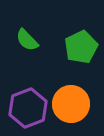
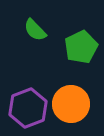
green semicircle: moved 8 px right, 10 px up
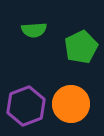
green semicircle: moved 1 px left; rotated 50 degrees counterclockwise
purple hexagon: moved 2 px left, 2 px up
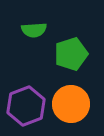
green pentagon: moved 10 px left, 7 px down; rotated 8 degrees clockwise
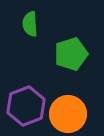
green semicircle: moved 4 px left, 6 px up; rotated 90 degrees clockwise
orange circle: moved 3 px left, 10 px down
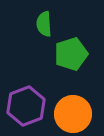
green semicircle: moved 14 px right
orange circle: moved 5 px right
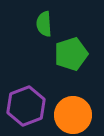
orange circle: moved 1 px down
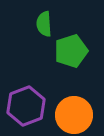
green pentagon: moved 3 px up
orange circle: moved 1 px right
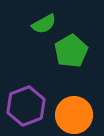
green semicircle: rotated 115 degrees counterclockwise
green pentagon: rotated 12 degrees counterclockwise
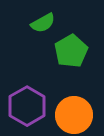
green semicircle: moved 1 px left, 1 px up
purple hexagon: moved 1 px right; rotated 9 degrees counterclockwise
